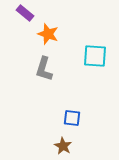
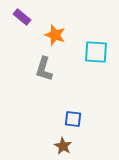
purple rectangle: moved 3 px left, 4 px down
orange star: moved 7 px right, 1 px down
cyan square: moved 1 px right, 4 px up
blue square: moved 1 px right, 1 px down
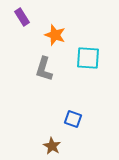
purple rectangle: rotated 18 degrees clockwise
cyan square: moved 8 px left, 6 px down
blue square: rotated 12 degrees clockwise
brown star: moved 11 px left
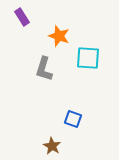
orange star: moved 4 px right, 1 px down
